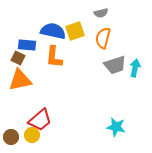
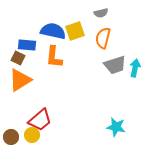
orange triangle: rotated 20 degrees counterclockwise
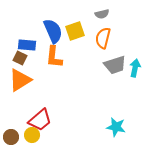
gray semicircle: moved 1 px right, 1 px down
blue semicircle: rotated 55 degrees clockwise
brown square: moved 2 px right
